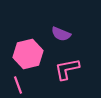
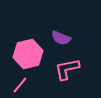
purple semicircle: moved 4 px down
pink line: moved 2 px right; rotated 60 degrees clockwise
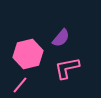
purple semicircle: rotated 72 degrees counterclockwise
pink L-shape: moved 1 px up
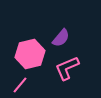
pink hexagon: moved 2 px right
pink L-shape: rotated 12 degrees counterclockwise
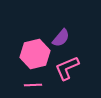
pink hexagon: moved 5 px right
pink line: moved 13 px right; rotated 48 degrees clockwise
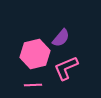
pink L-shape: moved 1 px left
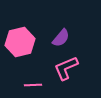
pink hexagon: moved 15 px left, 12 px up
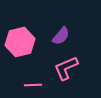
purple semicircle: moved 2 px up
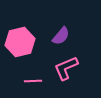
pink line: moved 4 px up
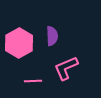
purple semicircle: moved 9 px left; rotated 42 degrees counterclockwise
pink hexagon: moved 1 px left, 1 px down; rotated 16 degrees counterclockwise
